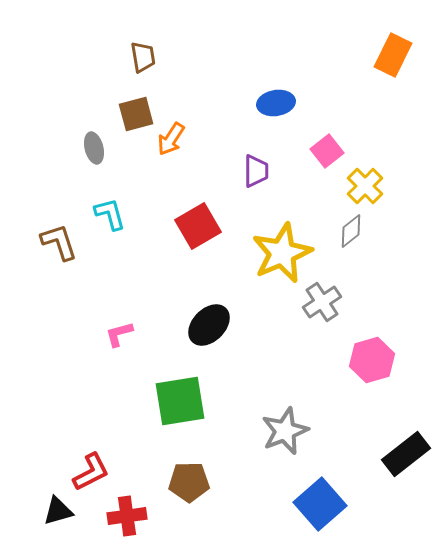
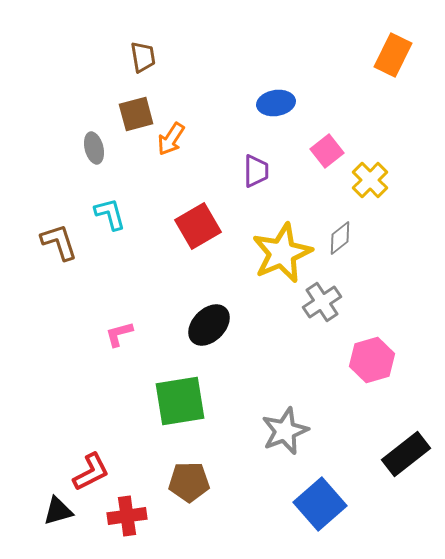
yellow cross: moved 5 px right, 6 px up
gray diamond: moved 11 px left, 7 px down
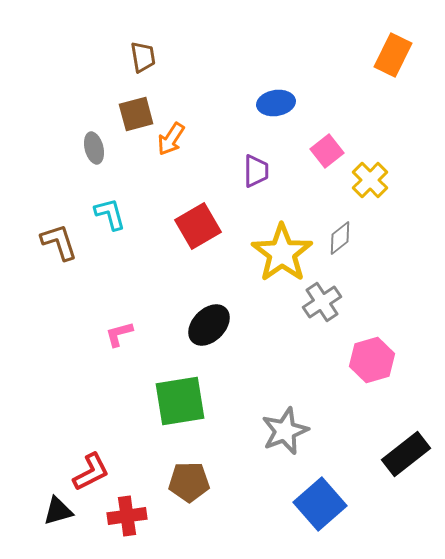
yellow star: rotated 12 degrees counterclockwise
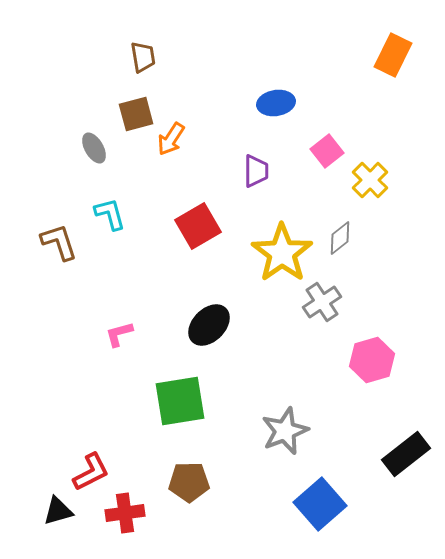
gray ellipse: rotated 16 degrees counterclockwise
red cross: moved 2 px left, 3 px up
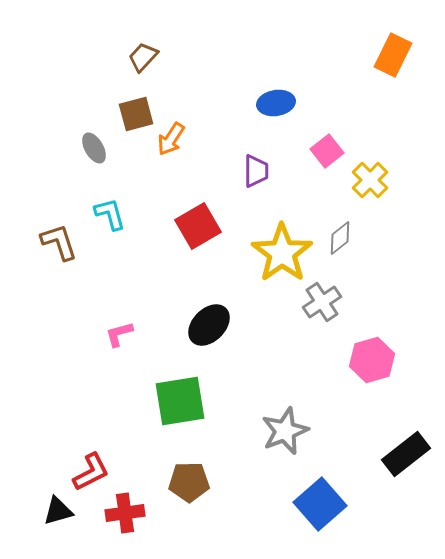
brown trapezoid: rotated 128 degrees counterclockwise
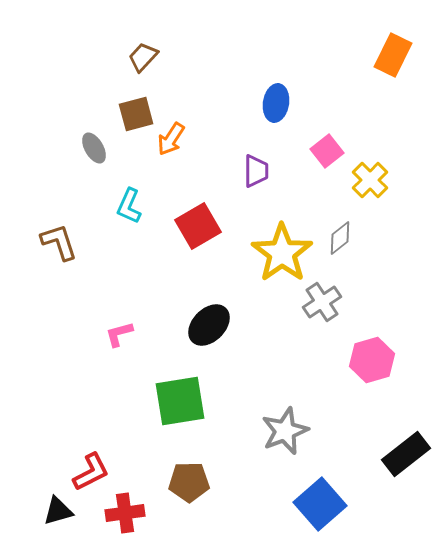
blue ellipse: rotated 72 degrees counterclockwise
cyan L-shape: moved 19 px right, 8 px up; rotated 141 degrees counterclockwise
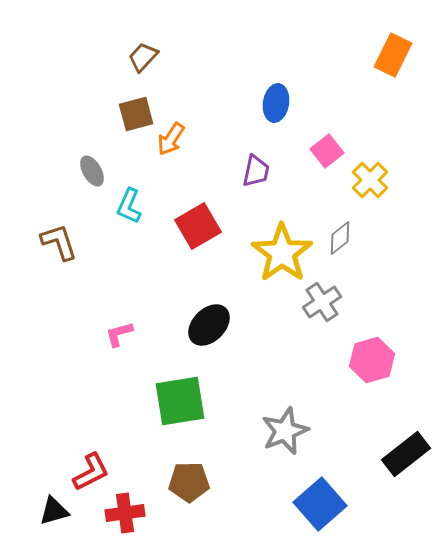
gray ellipse: moved 2 px left, 23 px down
purple trapezoid: rotated 12 degrees clockwise
black triangle: moved 4 px left
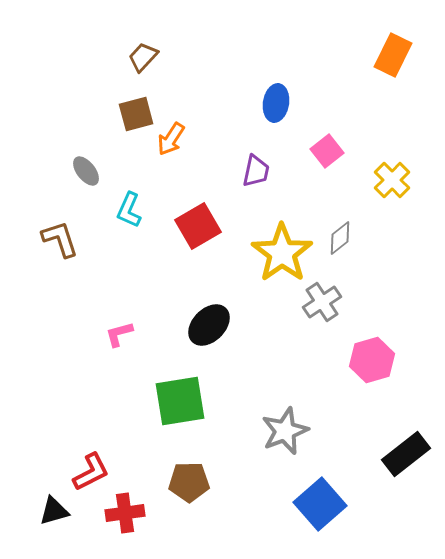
gray ellipse: moved 6 px left; rotated 8 degrees counterclockwise
yellow cross: moved 22 px right
cyan L-shape: moved 4 px down
brown L-shape: moved 1 px right, 3 px up
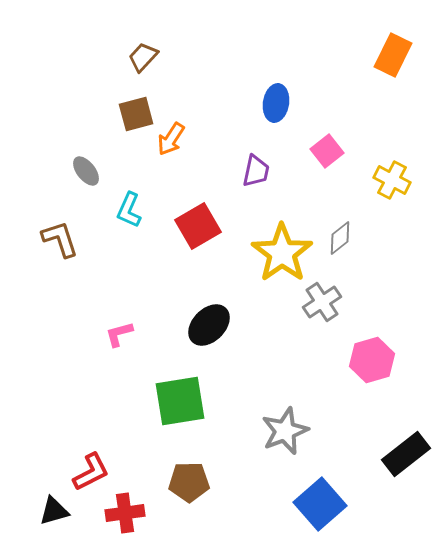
yellow cross: rotated 18 degrees counterclockwise
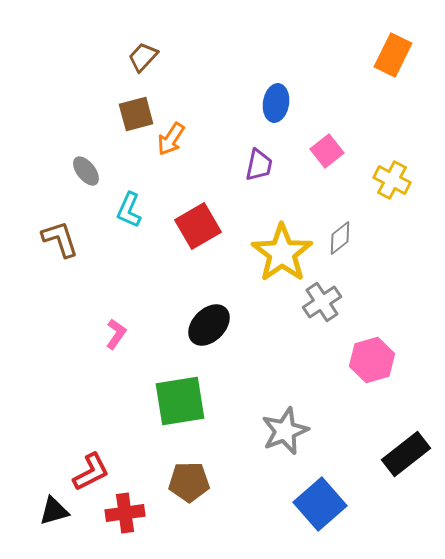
purple trapezoid: moved 3 px right, 6 px up
pink L-shape: moved 3 px left; rotated 140 degrees clockwise
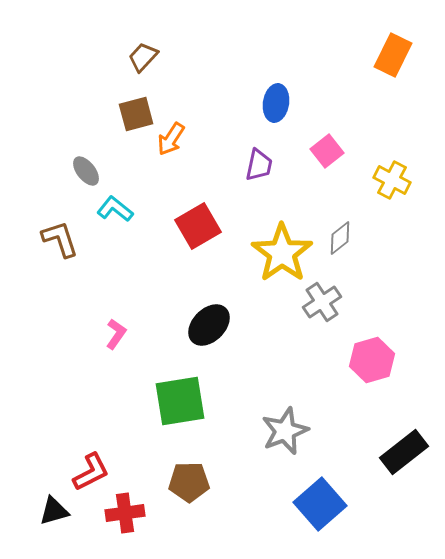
cyan L-shape: moved 14 px left, 1 px up; rotated 105 degrees clockwise
black rectangle: moved 2 px left, 2 px up
